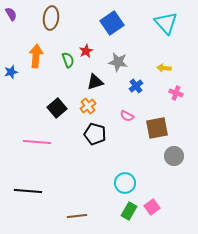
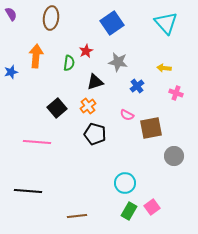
green semicircle: moved 1 px right, 3 px down; rotated 28 degrees clockwise
blue cross: moved 1 px right
pink semicircle: moved 1 px up
brown square: moved 6 px left
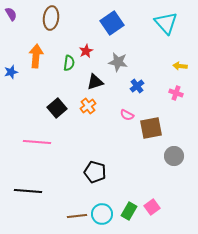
yellow arrow: moved 16 px right, 2 px up
black pentagon: moved 38 px down
cyan circle: moved 23 px left, 31 px down
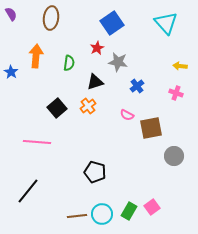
red star: moved 11 px right, 3 px up
blue star: rotated 24 degrees counterclockwise
black line: rotated 56 degrees counterclockwise
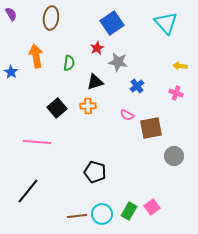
orange arrow: rotated 15 degrees counterclockwise
orange cross: rotated 35 degrees clockwise
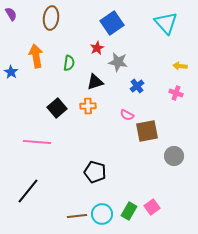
brown square: moved 4 px left, 3 px down
